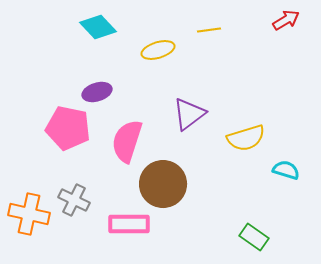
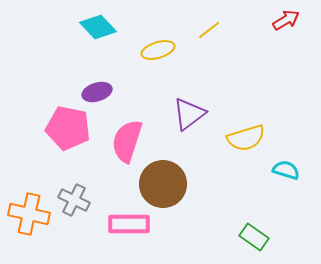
yellow line: rotated 30 degrees counterclockwise
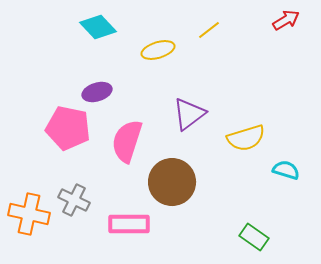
brown circle: moved 9 px right, 2 px up
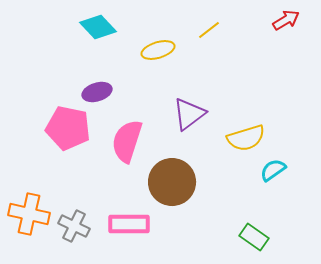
cyan semicircle: moved 13 px left; rotated 52 degrees counterclockwise
gray cross: moved 26 px down
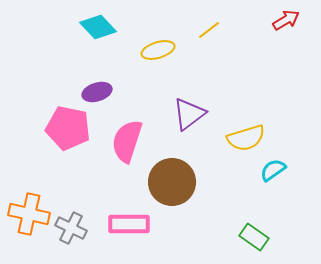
gray cross: moved 3 px left, 2 px down
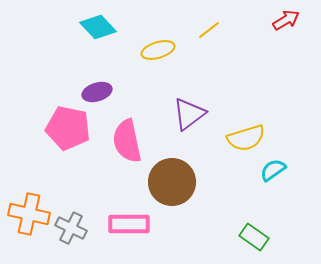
pink semicircle: rotated 30 degrees counterclockwise
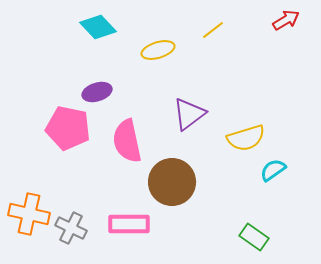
yellow line: moved 4 px right
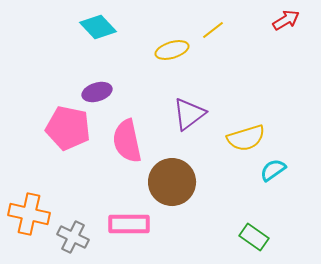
yellow ellipse: moved 14 px right
gray cross: moved 2 px right, 9 px down
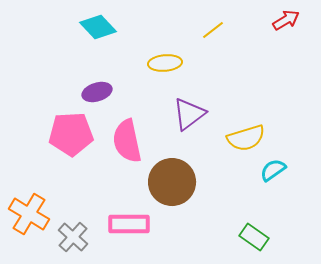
yellow ellipse: moved 7 px left, 13 px down; rotated 12 degrees clockwise
pink pentagon: moved 3 px right, 6 px down; rotated 15 degrees counterclockwise
orange cross: rotated 18 degrees clockwise
gray cross: rotated 16 degrees clockwise
